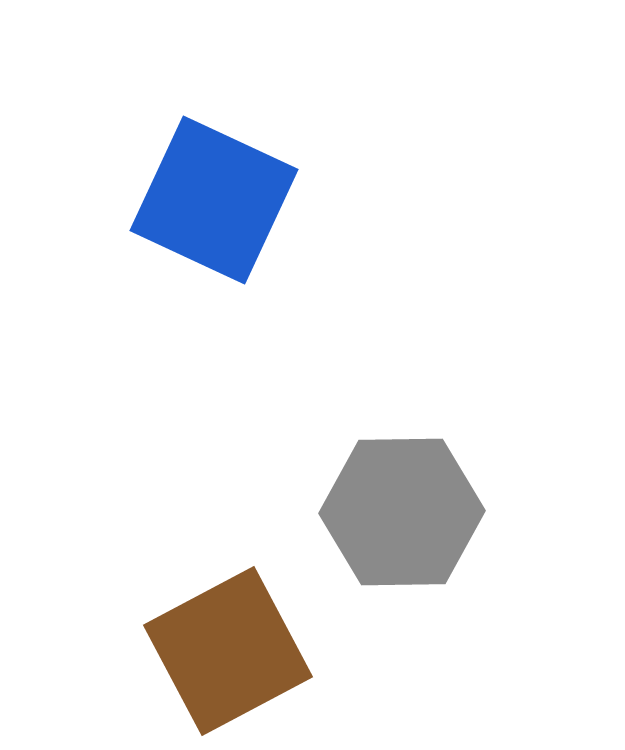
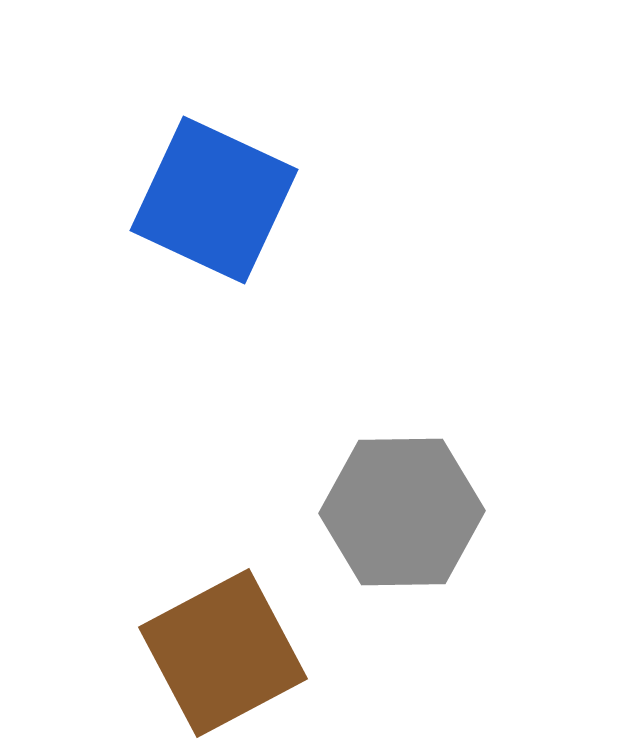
brown square: moved 5 px left, 2 px down
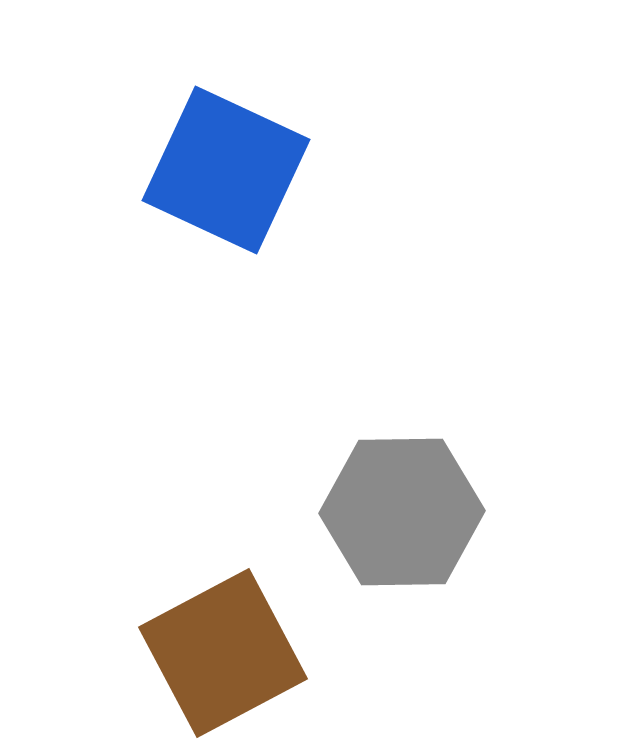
blue square: moved 12 px right, 30 px up
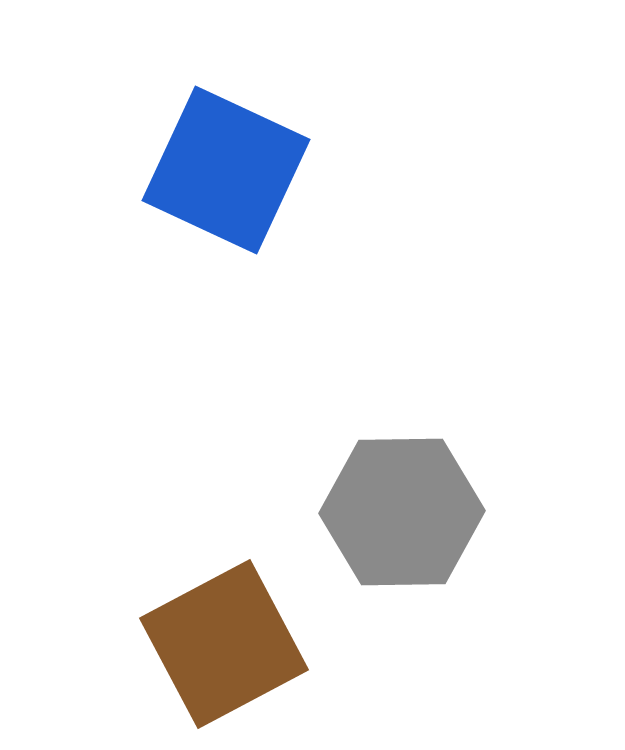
brown square: moved 1 px right, 9 px up
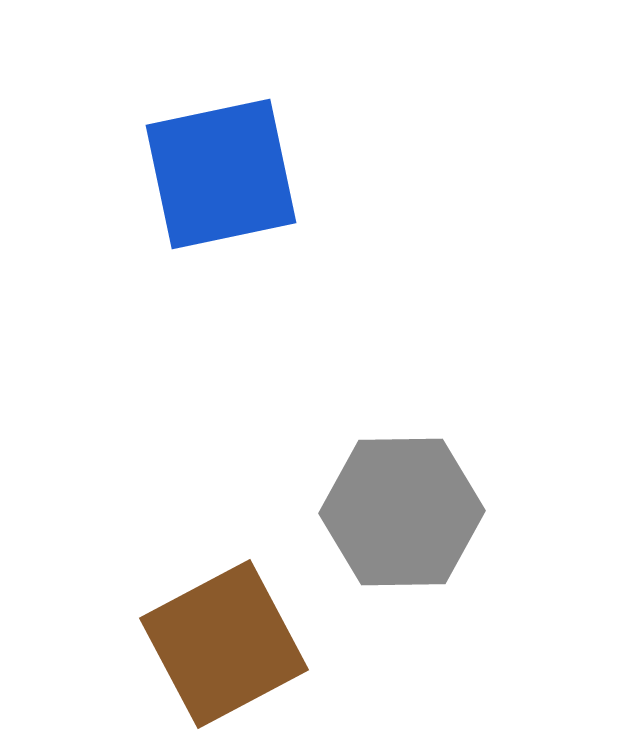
blue square: moved 5 px left, 4 px down; rotated 37 degrees counterclockwise
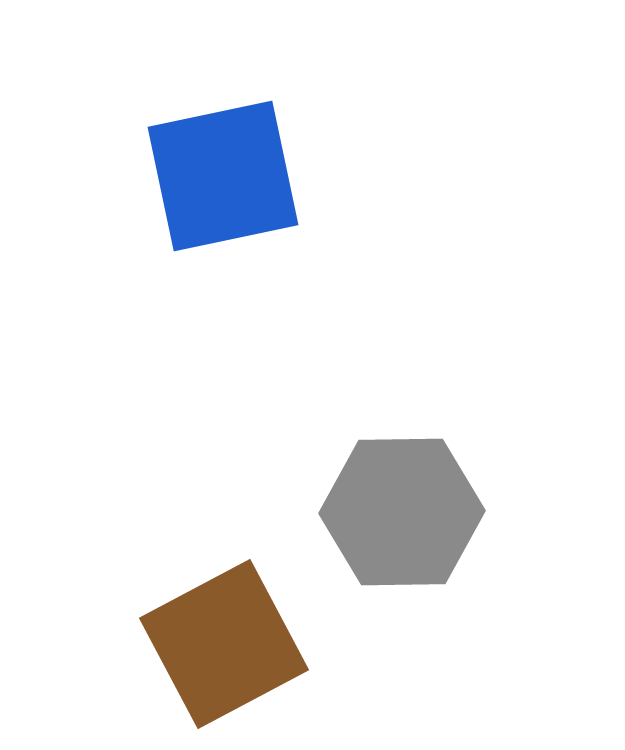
blue square: moved 2 px right, 2 px down
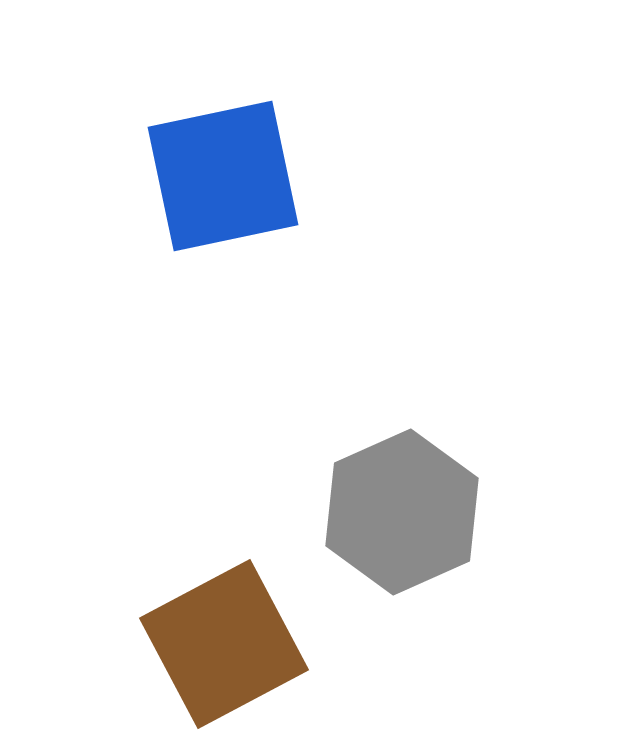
gray hexagon: rotated 23 degrees counterclockwise
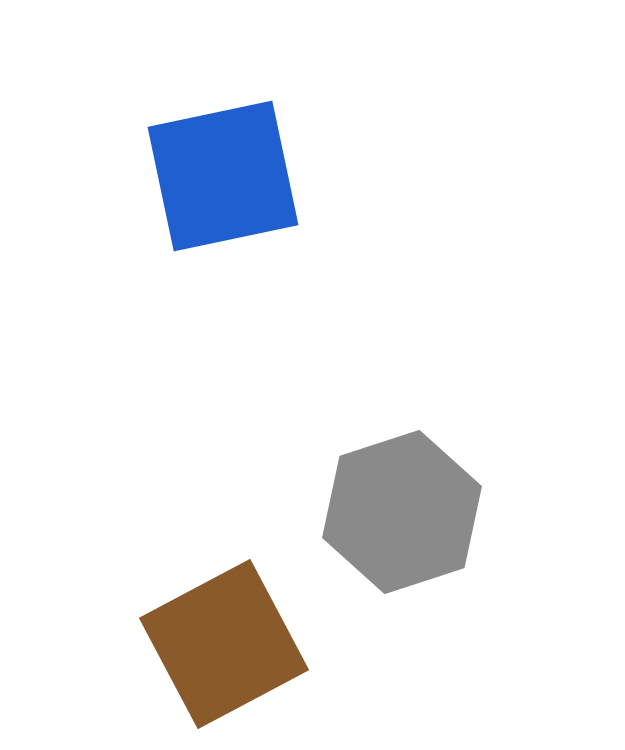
gray hexagon: rotated 6 degrees clockwise
